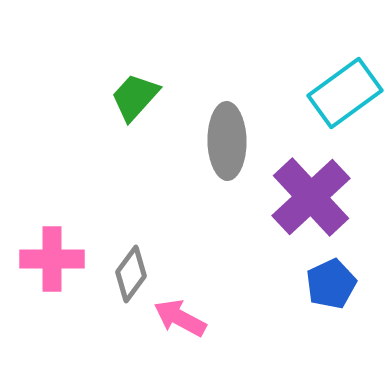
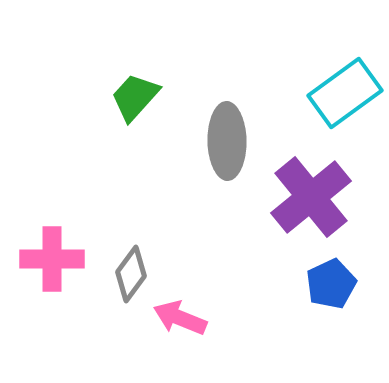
purple cross: rotated 4 degrees clockwise
pink arrow: rotated 6 degrees counterclockwise
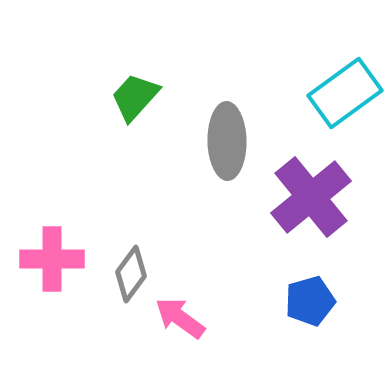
blue pentagon: moved 21 px left, 17 px down; rotated 9 degrees clockwise
pink arrow: rotated 14 degrees clockwise
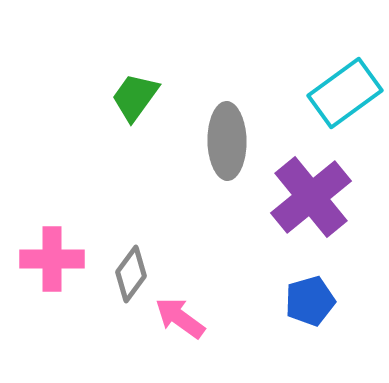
green trapezoid: rotated 6 degrees counterclockwise
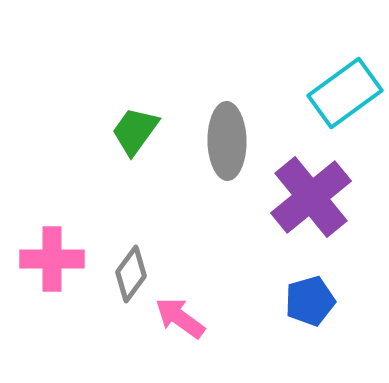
green trapezoid: moved 34 px down
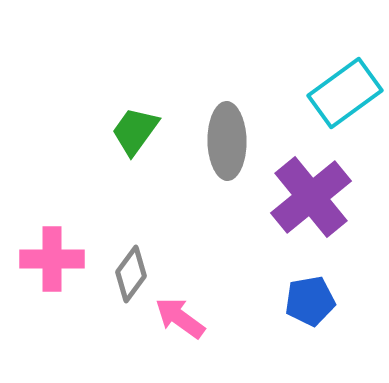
blue pentagon: rotated 6 degrees clockwise
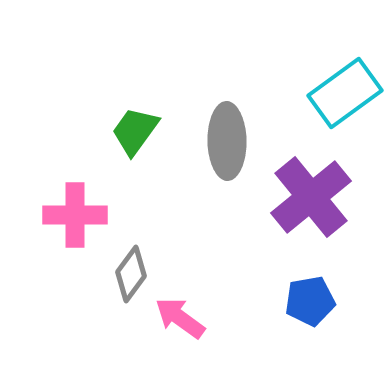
pink cross: moved 23 px right, 44 px up
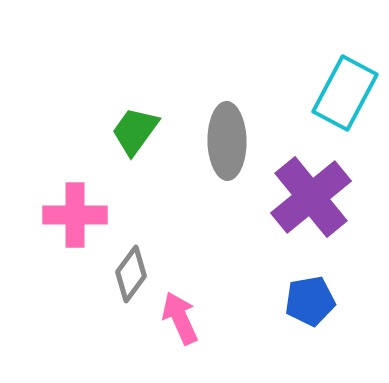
cyan rectangle: rotated 26 degrees counterclockwise
pink arrow: rotated 30 degrees clockwise
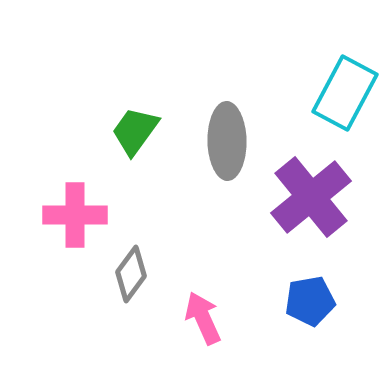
pink arrow: moved 23 px right
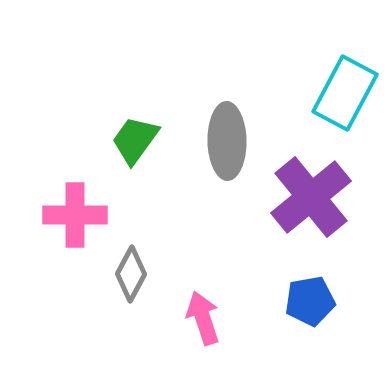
green trapezoid: moved 9 px down
gray diamond: rotated 8 degrees counterclockwise
pink arrow: rotated 6 degrees clockwise
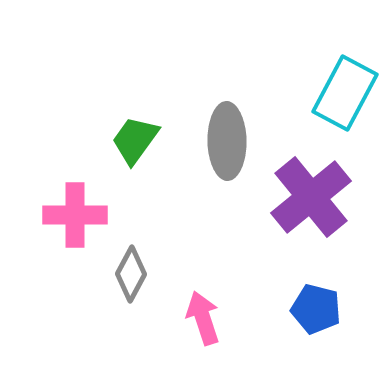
blue pentagon: moved 6 px right, 8 px down; rotated 24 degrees clockwise
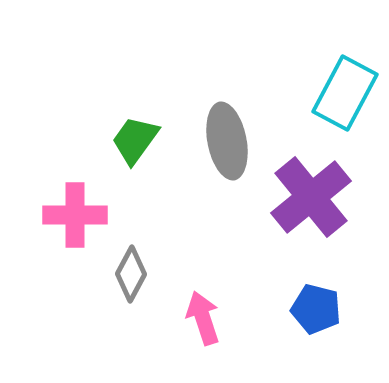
gray ellipse: rotated 10 degrees counterclockwise
